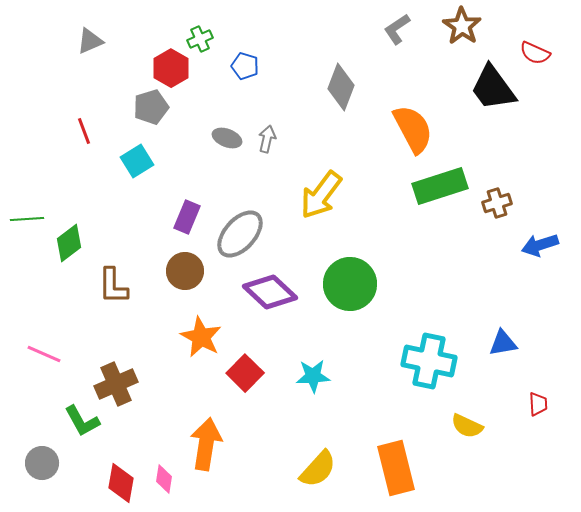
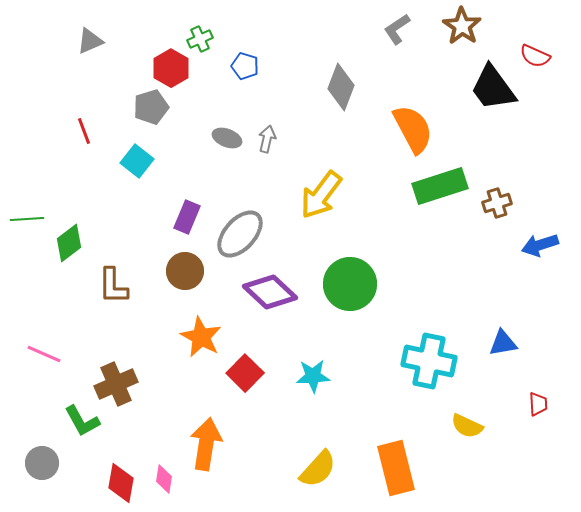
red semicircle at (535, 53): moved 3 px down
cyan square at (137, 161): rotated 20 degrees counterclockwise
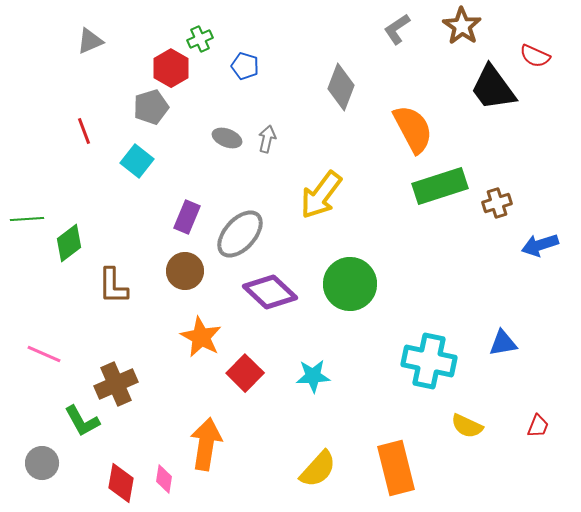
red trapezoid at (538, 404): moved 22 px down; rotated 25 degrees clockwise
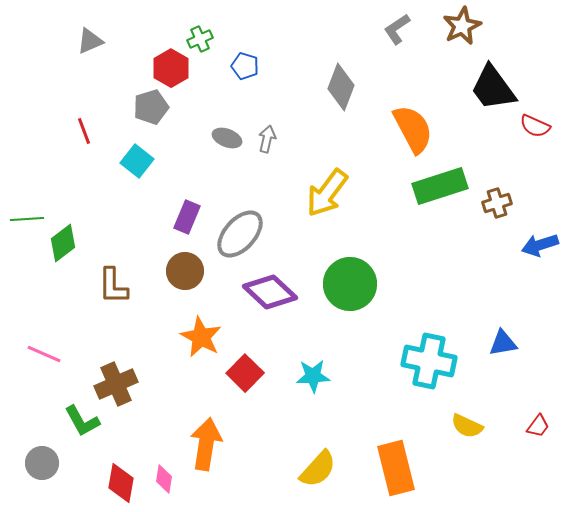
brown star at (462, 26): rotated 12 degrees clockwise
red semicircle at (535, 56): moved 70 px down
yellow arrow at (321, 195): moved 6 px right, 2 px up
green diamond at (69, 243): moved 6 px left
red trapezoid at (538, 426): rotated 15 degrees clockwise
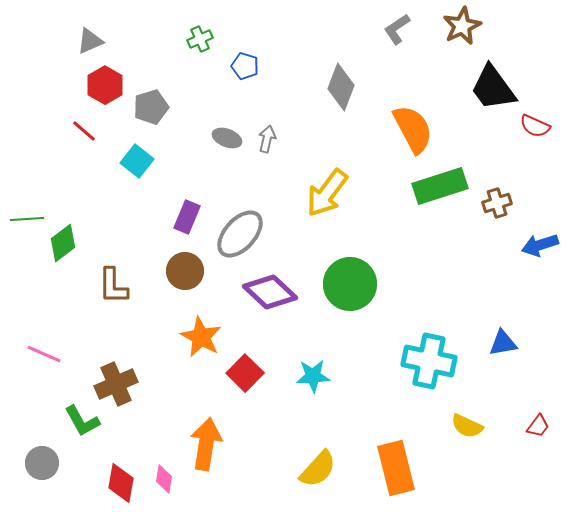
red hexagon at (171, 68): moved 66 px left, 17 px down
red line at (84, 131): rotated 28 degrees counterclockwise
